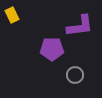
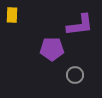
yellow rectangle: rotated 28 degrees clockwise
purple L-shape: moved 1 px up
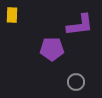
gray circle: moved 1 px right, 7 px down
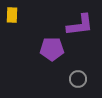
gray circle: moved 2 px right, 3 px up
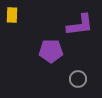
purple pentagon: moved 1 px left, 2 px down
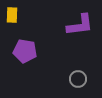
purple pentagon: moved 26 px left; rotated 10 degrees clockwise
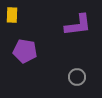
purple L-shape: moved 2 px left
gray circle: moved 1 px left, 2 px up
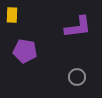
purple L-shape: moved 2 px down
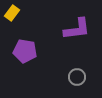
yellow rectangle: moved 2 px up; rotated 35 degrees clockwise
purple L-shape: moved 1 px left, 2 px down
